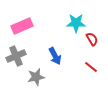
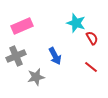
cyan star: rotated 18 degrees clockwise
red semicircle: moved 1 px up
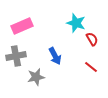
red semicircle: moved 1 px down
gray cross: rotated 12 degrees clockwise
